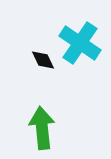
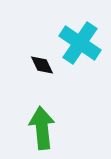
black diamond: moved 1 px left, 5 px down
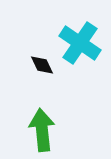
green arrow: moved 2 px down
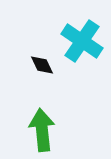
cyan cross: moved 2 px right, 2 px up
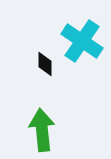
black diamond: moved 3 px right, 1 px up; rotated 25 degrees clockwise
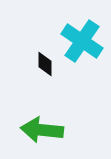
green arrow: rotated 78 degrees counterclockwise
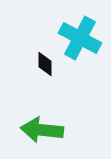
cyan cross: moved 2 px left, 3 px up; rotated 6 degrees counterclockwise
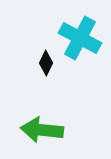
black diamond: moved 1 px right, 1 px up; rotated 25 degrees clockwise
